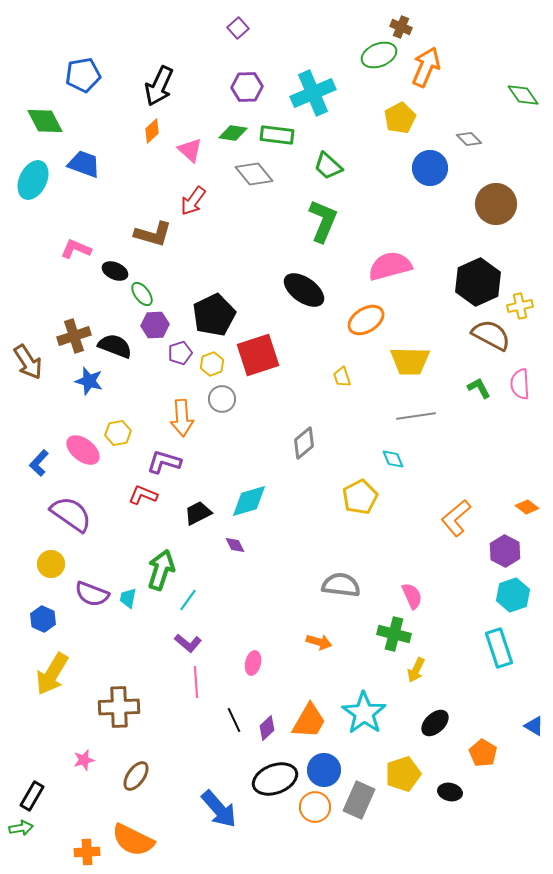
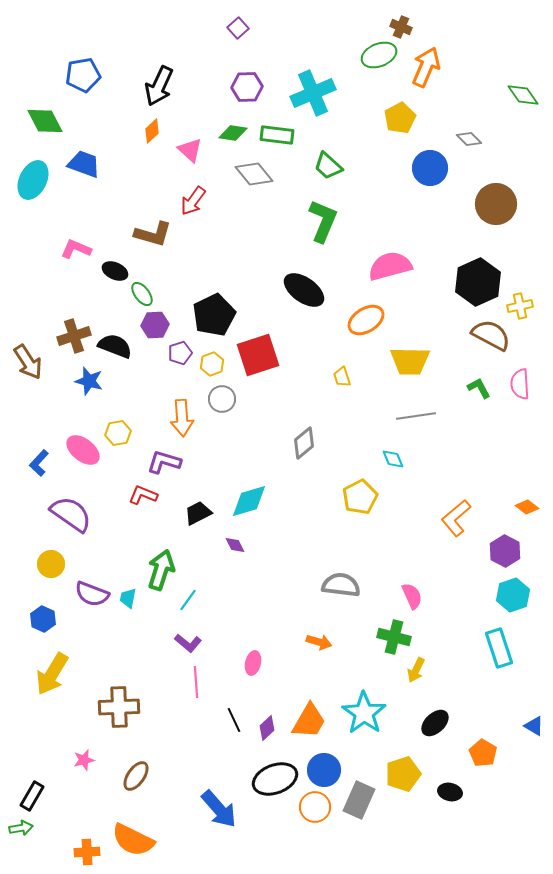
green cross at (394, 634): moved 3 px down
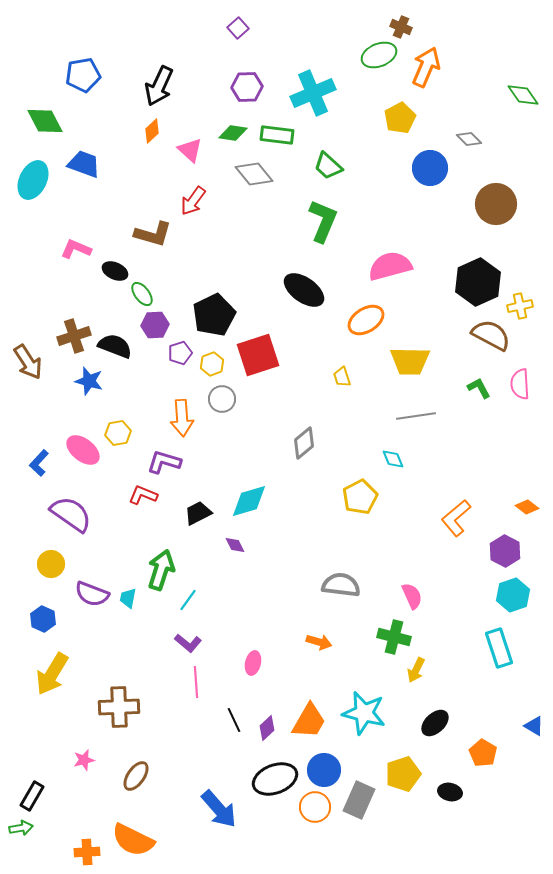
cyan star at (364, 713): rotated 21 degrees counterclockwise
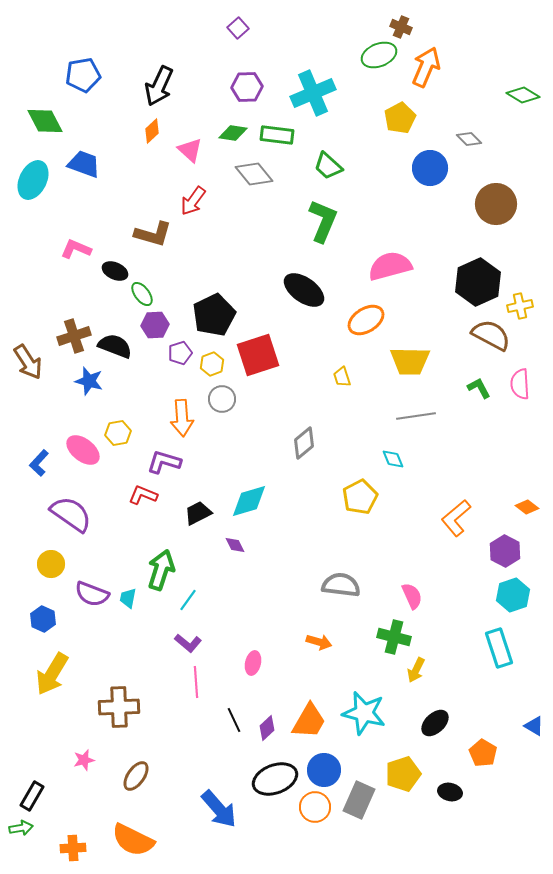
green diamond at (523, 95): rotated 24 degrees counterclockwise
orange cross at (87, 852): moved 14 px left, 4 px up
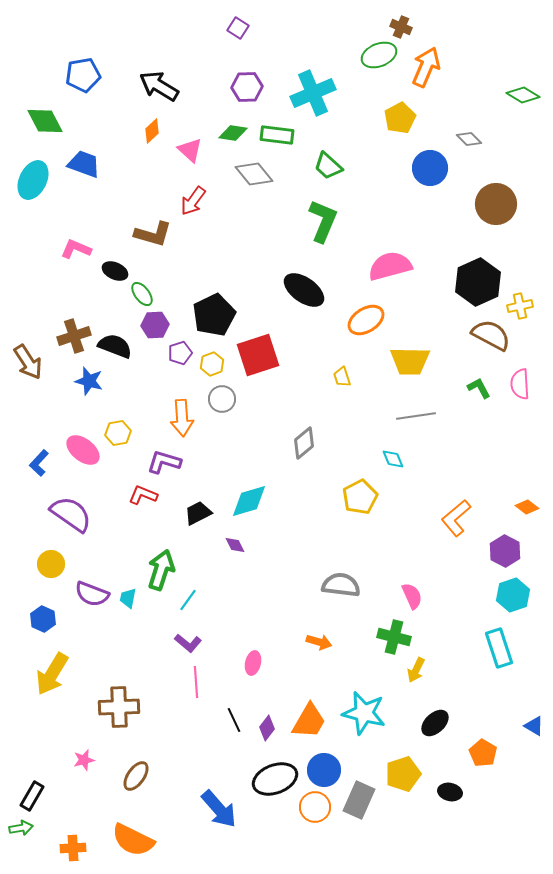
purple square at (238, 28): rotated 15 degrees counterclockwise
black arrow at (159, 86): rotated 96 degrees clockwise
purple diamond at (267, 728): rotated 10 degrees counterclockwise
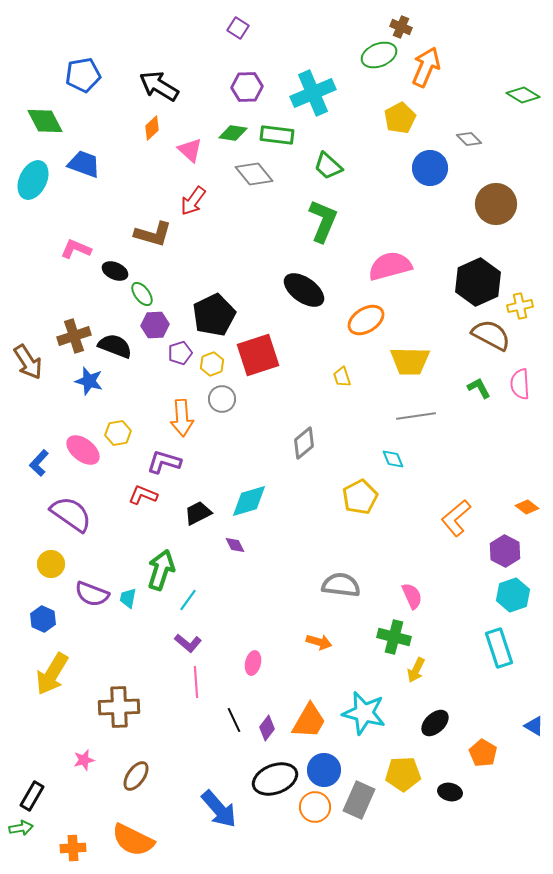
orange diamond at (152, 131): moved 3 px up
yellow pentagon at (403, 774): rotated 16 degrees clockwise
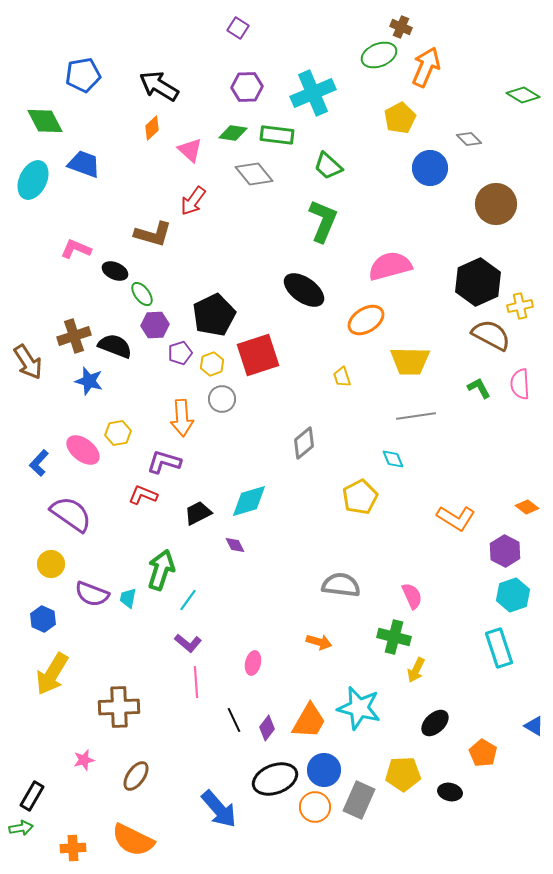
orange L-shape at (456, 518): rotated 108 degrees counterclockwise
cyan star at (364, 713): moved 5 px left, 5 px up
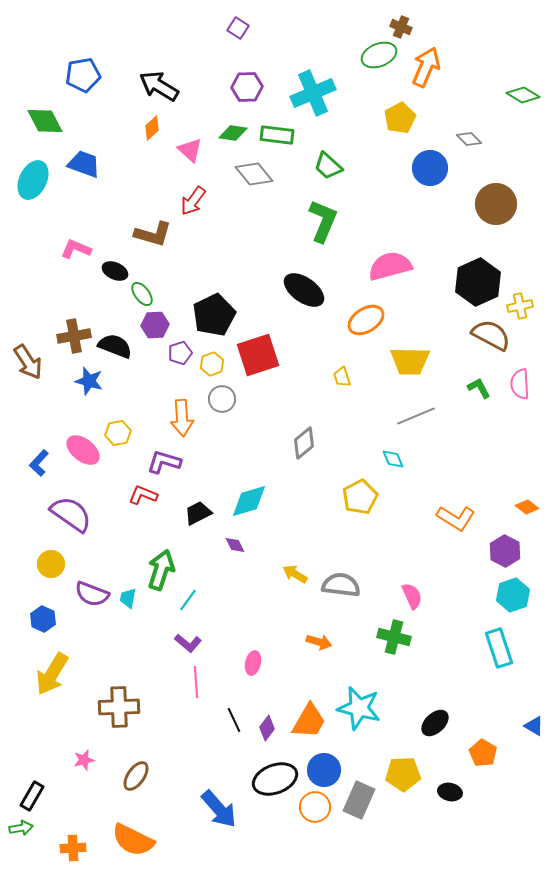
brown cross at (74, 336): rotated 8 degrees clockwise
gray line at (416, 416): rotated 15 degrees counterclockwise
yellow arrow at (416, 670): moved 121 px left, 96 px up; rotated 95 degrees clockwise
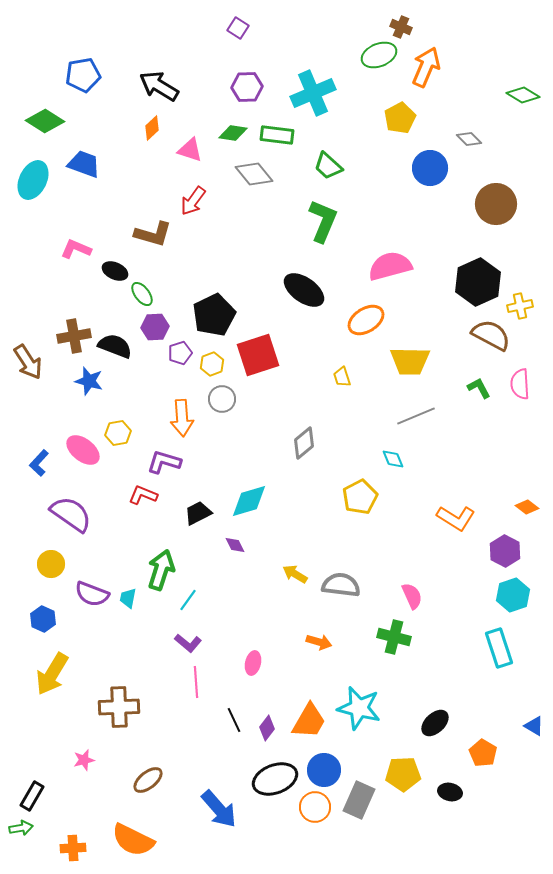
green diamond at (45, 121): rotated 30 degrees counterclockwise
pink triangle at (190, 150): rotated 24 degrees counterclockwise
purple hexagon at (155, 325): moved 2 px down
brown ellipse at (136, 776): moved 12 px right, 4 px down; rotated 16 degrees clockwise
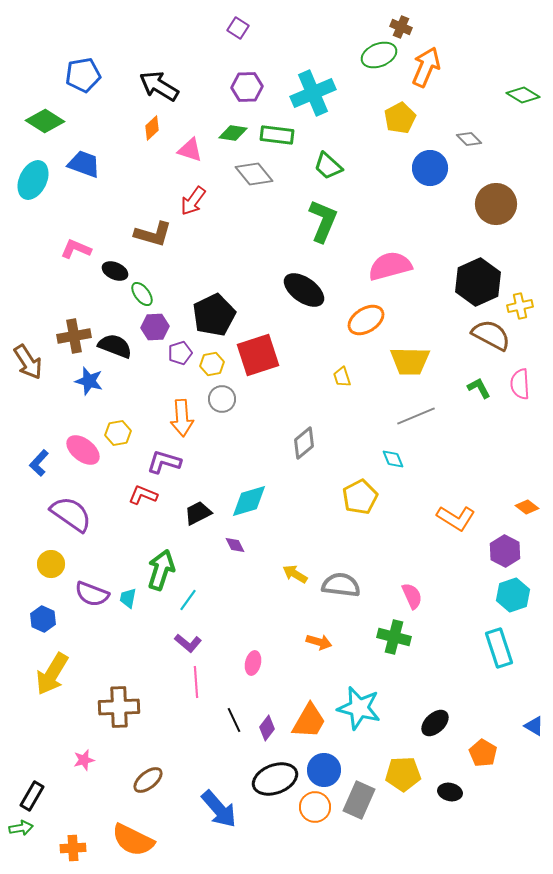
yellow hexagon at (212, 364): rotated 10 degrees clockwise
